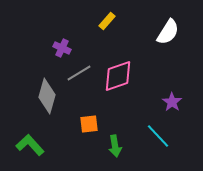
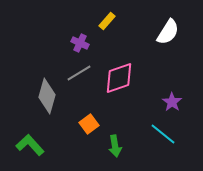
purple cross: moved 18 px right, 5 px up
pink diamond: moved 1 px right, 2 px down
orange square: rotated 30 degrees counterclockwise
cyan line: moved 5 px right, 2 px up; rotated 8 degrees counterclockwise
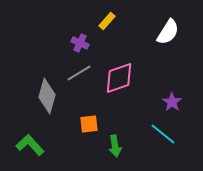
orange square: rotated 30 degrees clockwise
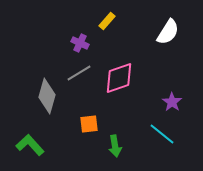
cyan line: moved 1 px left
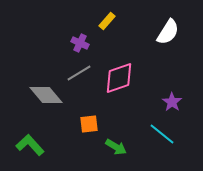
gray diamond: moved 1 px left, 1 px up; rotated 56 degrees counterclockwise
green arrow: moved 1 px right, 1 px down; rotated 50 degrees counterclockwise
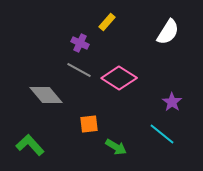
yellow rectangle: moved 1 px down
gray line: moved 3 px up; rotated 60 degrees clockwise
pink diamond: rotated 52 degrees clockwise
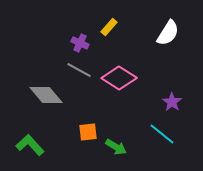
yellow rectangle: moved 2 px right, 5 px down
white semicircle: moved 1 px down
orange square: moved 1 px left, 8 px down
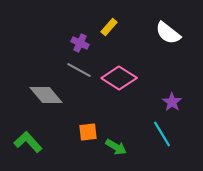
white semicircle: rotated 96 degrees clockwise
cyan line: rotated 20 degrees clockwise
green L-shape: moved 2 px left, 3 px up
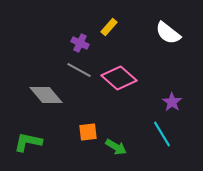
pink diamond: rotated 8 degrees clockwise
green L-shape: rotated 36 degrees counterclockwise
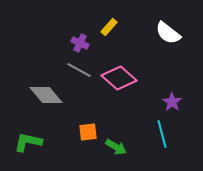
cyan line: rotated 16 degrees clockwise
